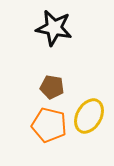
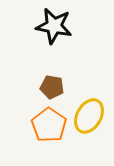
black star: moved 2 px up
orange pentagon: rotated 20 degrees clockwise
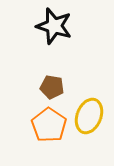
black star: rotated 6 degrees clockwise
yellow ellipse: rotated 8 degrees counterclockwise
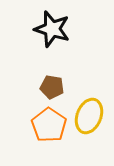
black star: moved 2 px left, 3 px down
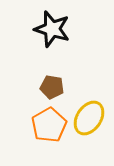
yellow ellipse: moved 2 px down; rotated 12 degrees clockwise
orange pentagon: rotated 8 degrees clockwise
